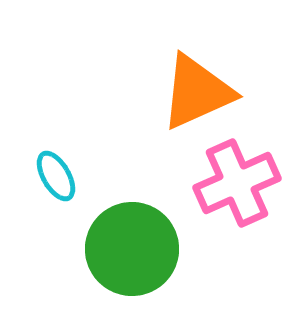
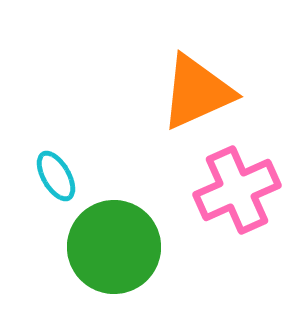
pink cross: moved 7 px down
green circle: moved 18 px left, 2 px up
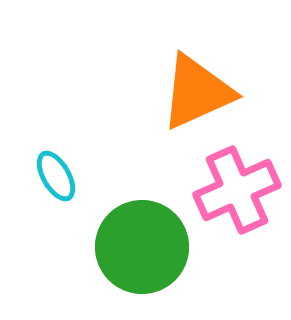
green circle: moved 28 px right
